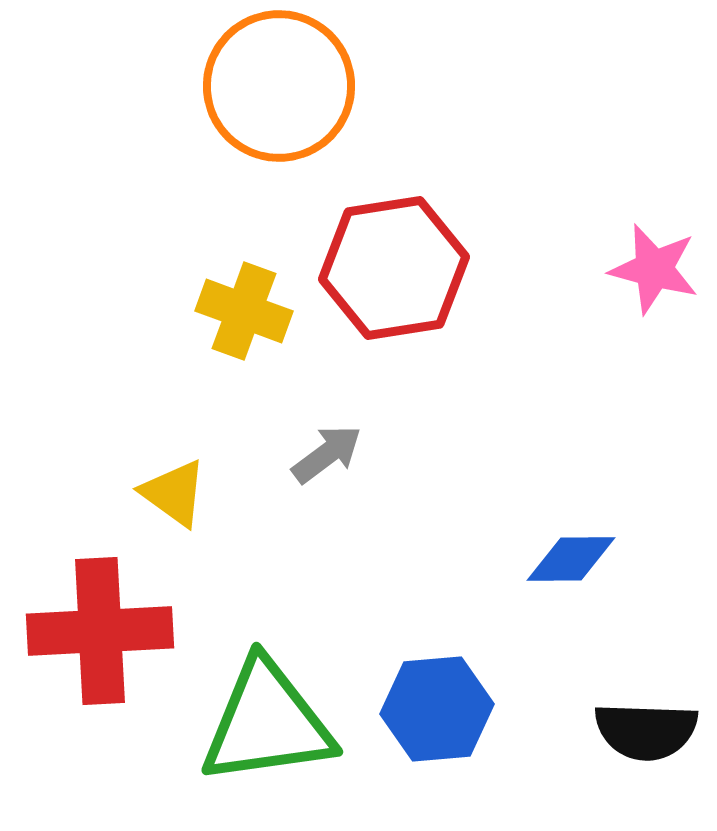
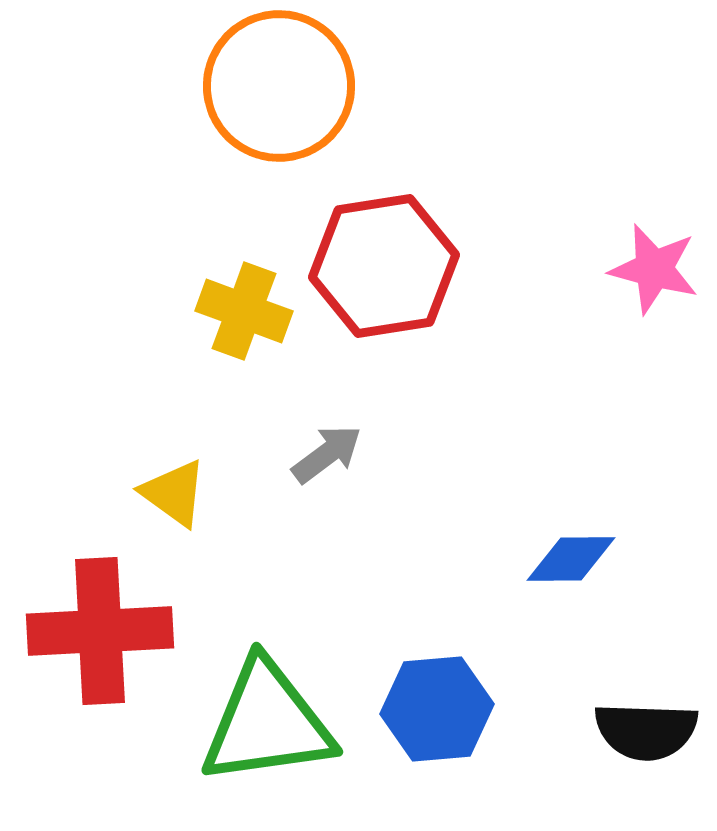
red hexagon: moved 10 px left, 2 px up
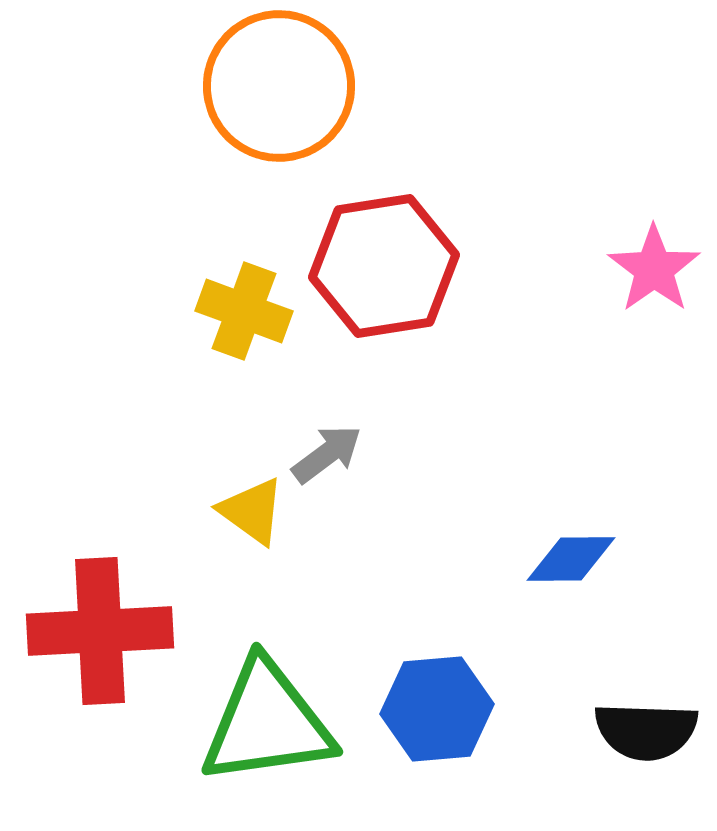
pink star: rotated 22 degrees clockwise
yellow triangle: moved 78 px right, 18 px down
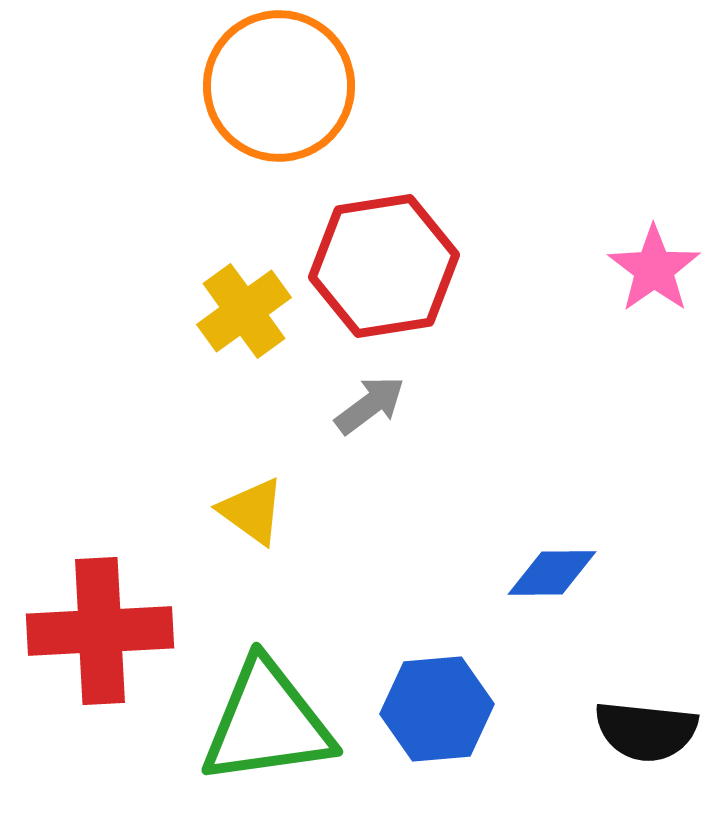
yellow cross: rotated 34 degrees clockwise
gray arrow: moved 43 px right, 49 px up
blue diamond: moved 19 px left, 14 px down
black semicircle: rotated 4 degrees clockwise
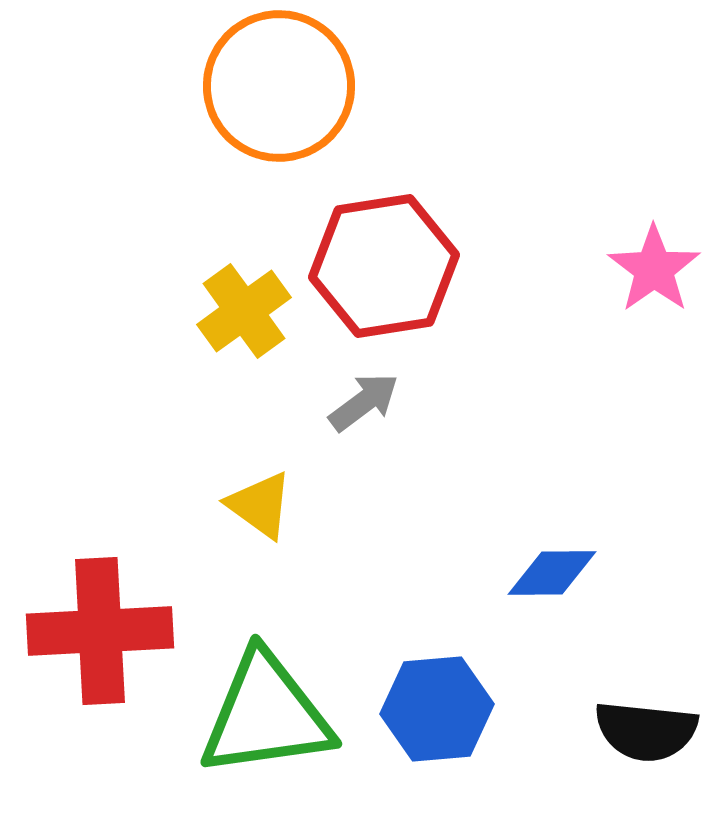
gray arrow: moved 6 px left, 3 px up
yellow triangle: moved 8 px right, 6 px up
green triangle: moved 1 px left, 8 px up
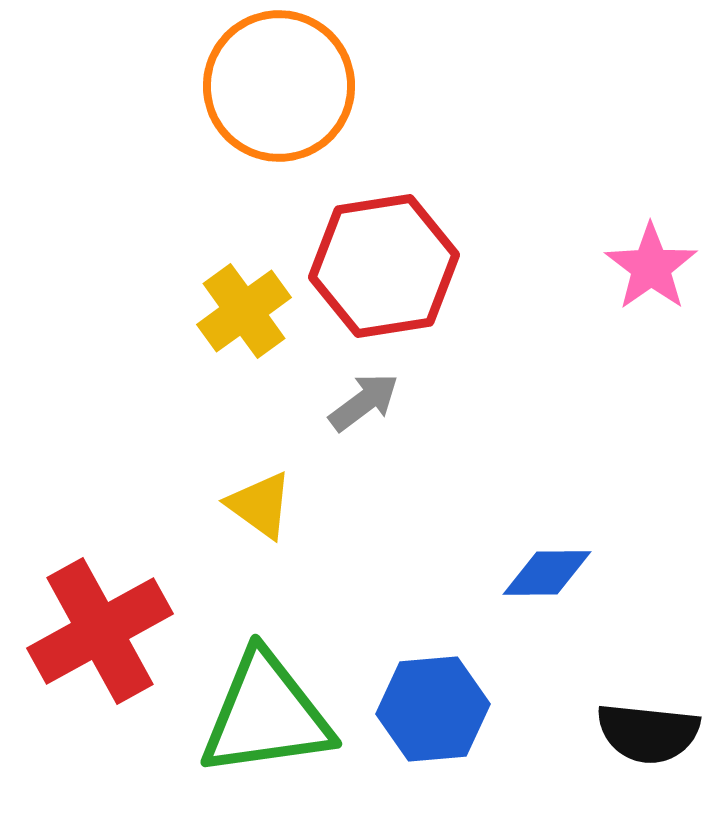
pink star: moved 3 px left, 2 px up
blue diamond: moved 5 px left
red cross: rotated 26 degrees counterclockwise
blue hexagon: moved 4 px left
black semicircle: moved 2 px right, 2 px down
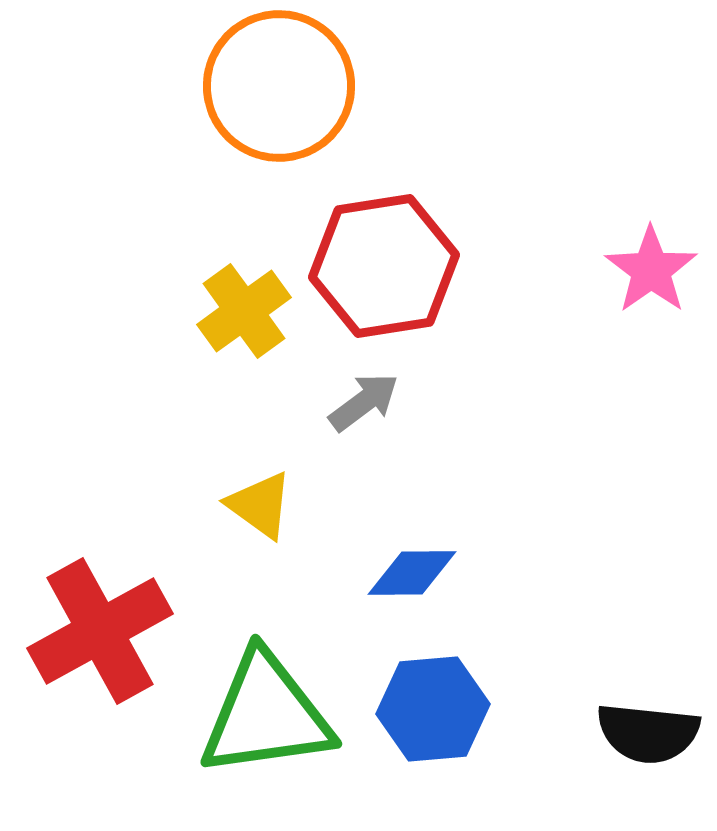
pink star: moved 3 px down
blue diamond: moved 135 px left
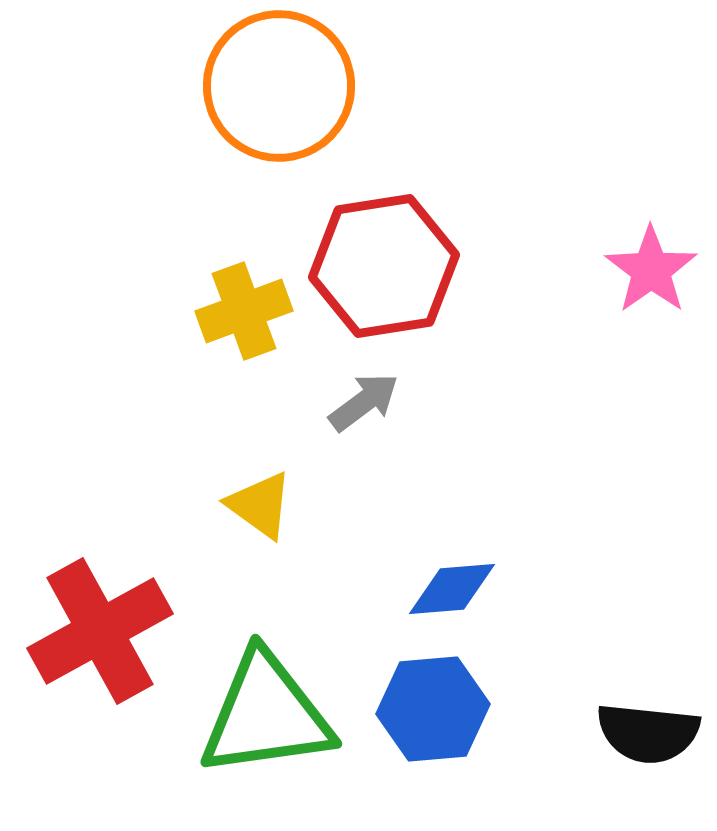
yellow cross: rotated 16 degrees clockwise
blue diamond: moved 40 px right, 16 px down; rotated 4 degrees counterclockwise
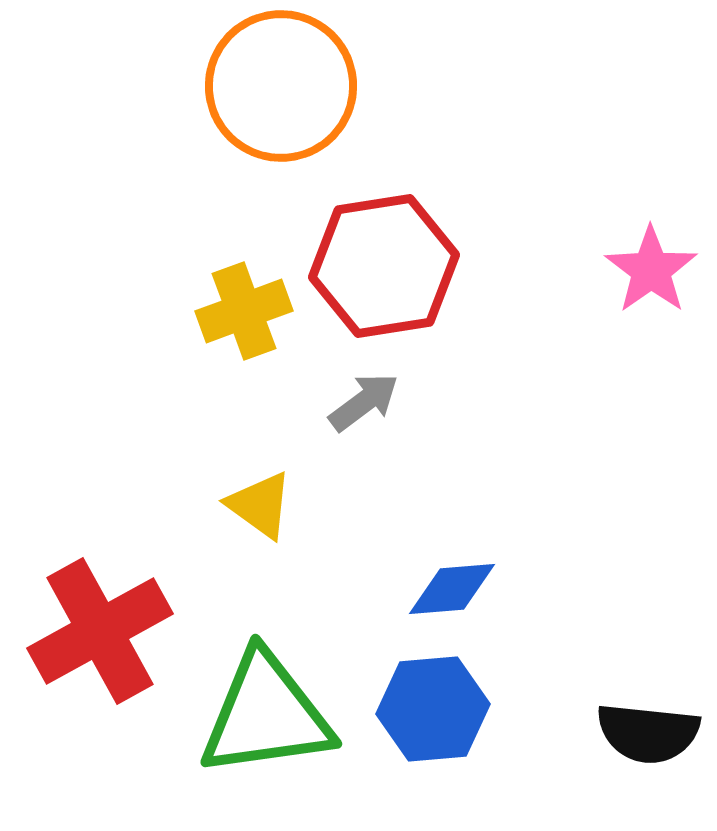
orange circle: moved 2 px right
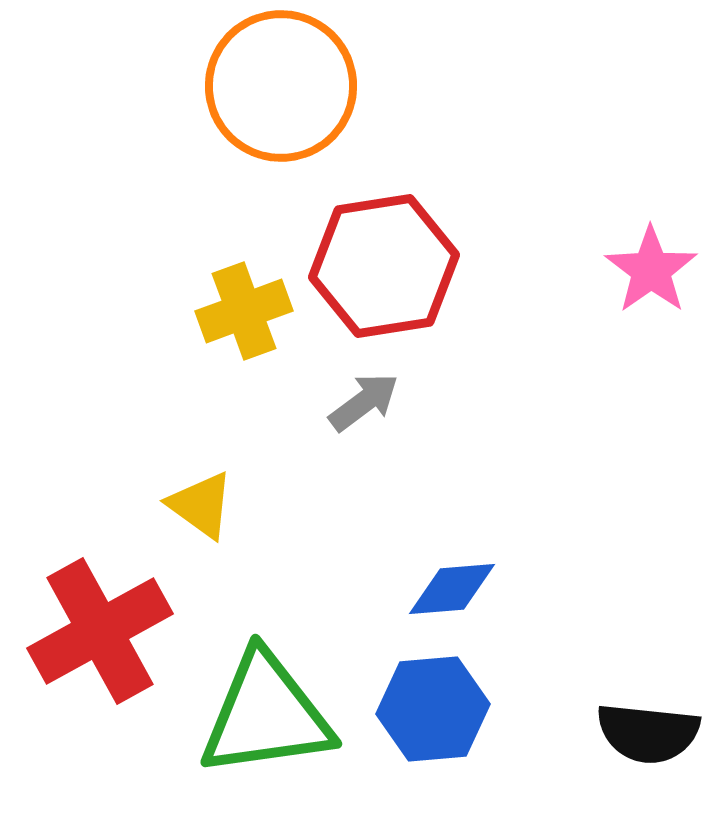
yellow triangle: moved 59 px left
